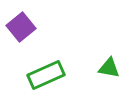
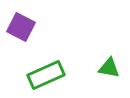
purple square: rotated 24 degrees counterclockwise
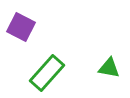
green rectangle: moved 1 px right, 2 px up; rotated 24 degrees counterclockwise
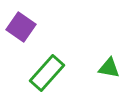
purple square: rotated 8 degrees clockwise
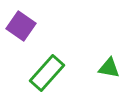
purple square: moved 1 px up
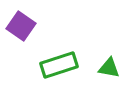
green rectangle: moved 12 px right, 8 px up; rotated 30 degrees clockwise
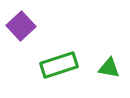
purple square: rotated 12 degrees clockwise
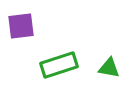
purple square: rotated 36 degrees clockwise
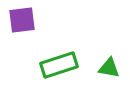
purple square: moved 1 px right, 6 px up
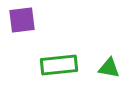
green rectangle: rotated 12 degrees clockwise
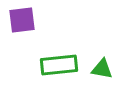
green triangle: moved 7 px left, 1 px down
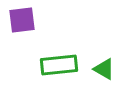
green triangle: moved 2 px right; rotated 20 degrees clockwise
